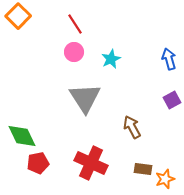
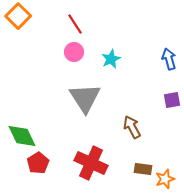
purple square: rotated 18 degrees clockwise
red pentagon: rotated 20 degrees counterclockwise
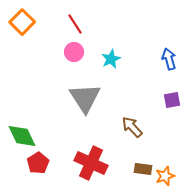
orange square: moved 4 px right, 6 px down
brown arrow: rotated 15 degrees counterclockwise
orange star: moved 3 px up
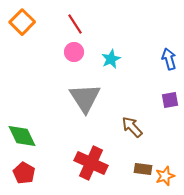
purple square: moved 2 px left
red pentagon: moved 14 px left, 10 px down; rotated 10 degrees counterclockwise
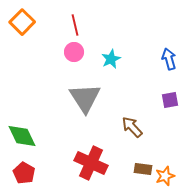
red line: moved 1 px down; rotated 20 degrees clockwise
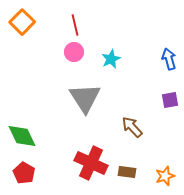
brown rectangle: moved 16 px left, 3 px down
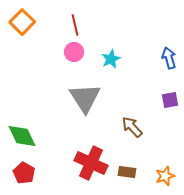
blue arrow: moved 1 px up
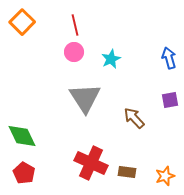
brown arrow: moved 2 px right, 9 px up
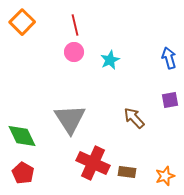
cyan star: moved 1 px left, 1 px down
gray triangle: moved 15 px left, 21 px down
red cross: moved 2 px right
red pentagon: moved 1 px left
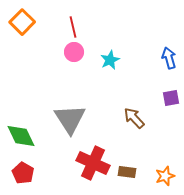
red line: moved 2 px left, 2 px down
purple square: moved 1 px right, 2 px up
green diamond: moved 1 px left
